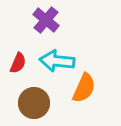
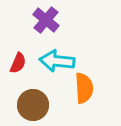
orange semicircle: rotated 28 degrees counterclockwise
brown circle: moved 1 px left, 2 px down
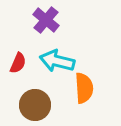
cyan arrow: rotated 8 degrees clockwise
brown circle: moved 2 px right
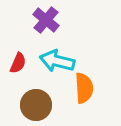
brown circle: moved 1 px right
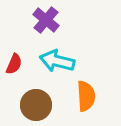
red semicircle: moved 4 px left, 1 px down
orange semicircle: moved 2 px right, 8 px down
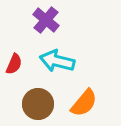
orange semicircle: moved 2 px left, 7 px down; rotated 44 degrees clockwise
brown circle: moved 2 px right, 1 px up
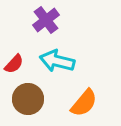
purple cross: rotated 12 degrees clockwise
red semicircle: rotated 20 degrees clockwise
brown circle: moved 10 px left, 5 px up
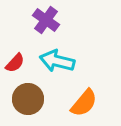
purple cross: rotated 16 degrees counterclockwise
red semicircle: moved 1 px right, 1 px up
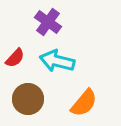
purple cross: moved 2 px right, 2 px down
red semicircle: moved 5 px up
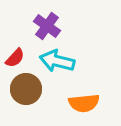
purple cross: moved 1 px left, 4 px down
brown circle: moved 2 px left, 10 px up
orange semicircle: rotated 44 degrees clockwise
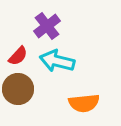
purple cross: rotated 16 degrees clockwise
red semicircle: moved 3 px right, 2 px up
brown circle: moved 8 px left
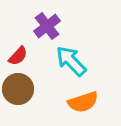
cyan arrow: moved 14 px right; rotated 32 degrees clockwise
orange semicircle: moved 1 px left, 1 px up; rotated 12 degrees counterclockwise
